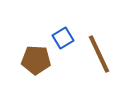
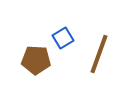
brown line: rotated 45 degrees clockwise
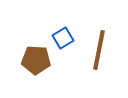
brown line: moved 4 px up; rotated 9 degrees counterclockwise
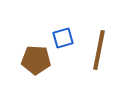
blue square: rotated 15 degrees clockwise
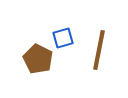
brown pentagon: moved 2 px right, 1 px up; rotated 24 degrees clockwise
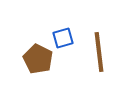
brown line: moved 2 px down; rotated 18 degrees counterclockwise
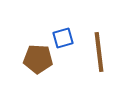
brown pentagon: rotated 24 degrees counterclockwise
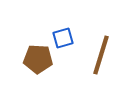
brown line: moved 2 px right, 3 px down; rotated 24 degrees clockwise
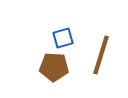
brown pentagon: moved 16 px right, 8 px down
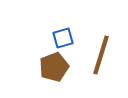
brown pentagon: rotated 24 degrees counterclockwise
